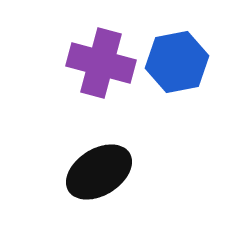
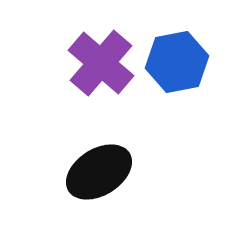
purple cross: rotated 26 degrees clockwise
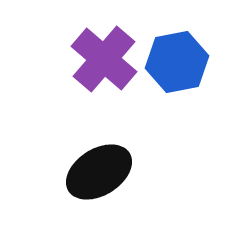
purple cross: moved 3 px right, 4 px up
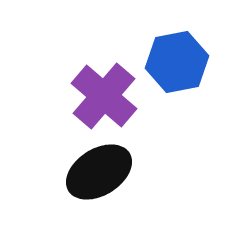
purple cross: moved 37 px down
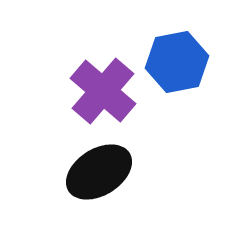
purple cross: moved 1 px left, 5 px up
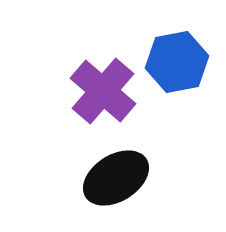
black ellipse: moved 17 px right, 6 px down
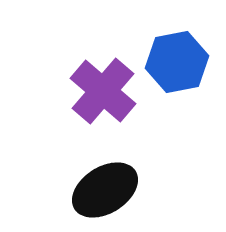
black ellipse: moved 11 px left, 12 px down
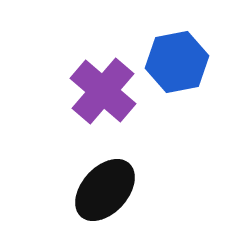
black ellipse: rotated 16 degrees counterclockwise
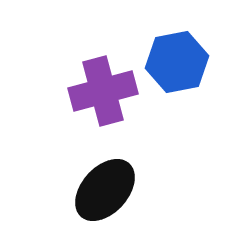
purple cross: rotated 34 degrees clockwise
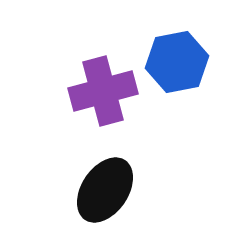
black ellipse: rotated 8 degrees counterclockwise
